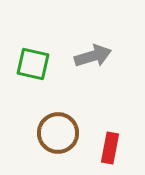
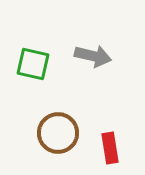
gray arrow: rotated 30 degrees clockwise
red rectangle: rotated 20 degrees counterclockwise
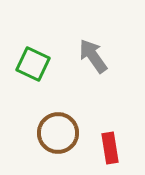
gray arrow: rotated 138 degrees counterclockwise
green square: rotated 12 degrees clockwise
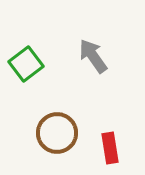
green square: moved 7 px left; rotated 28 degrees clockwise
brown circle: moved 1 px left
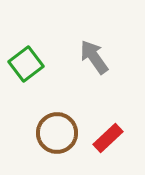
gray arrow: moved 1 px right, 1 px down
red rectangle: moved 2 px left, 10 px up; rotated 56 degrees clockwise
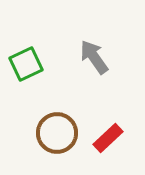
green square: rotated 12 degrees clockwise
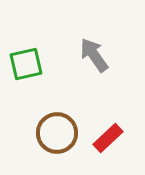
gray arrow: moved 2 px up
green square: rotated 12 degrees clockwise
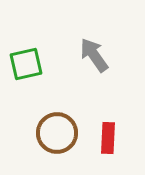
red rectangle: rotated 44 degrees counterclockwise
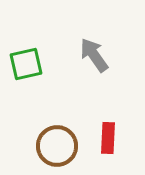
brown circle: moved 13 px down
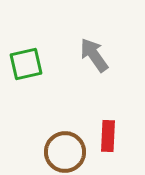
red rectangle: moved 2 px up
brown circle: moved 8 px right, 6 px down
